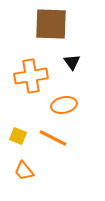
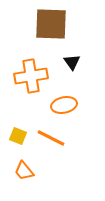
orange line: moved 2 px left
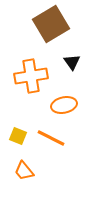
brown square: rotated 33 degrees counterclockwise
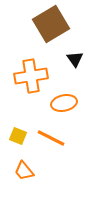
black triangle: moved 3 px right, 3 px up
orange ellipse: moved 2 px up
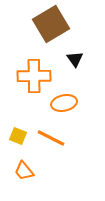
orange cross: moved 3 px right; rotated 8 degrees clockwise
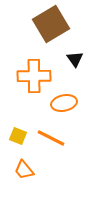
orange trapezoid: moved 1 px up
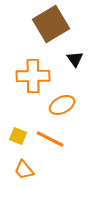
orange cross: moved 1 px left
orange ellipse: moved 2 px left, 2 px down; rotated 15 degrees counterclockwise
orange line: moved 1 px left, 1 px down
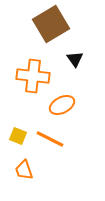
orange cross: rotated 8 degrees clockwise
orange trapezoid: rotated 20 degrees clockwise
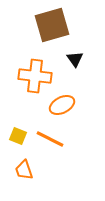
brown square: moved 1 px right, 1 px down; rotated 15 degrees clockwise
orange cross: moved 2 px right
